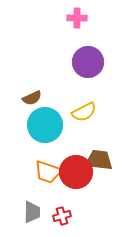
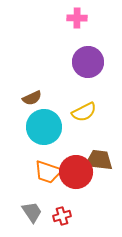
cyan circle: moved 1 px left, 2 px down
gray trapezoid: rotated 35 degrees counterclockwise
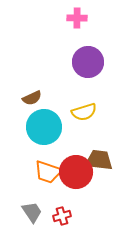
yellow semicircle: rotated 10 degrees clockwise
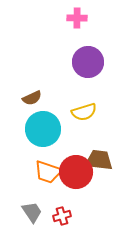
cyan circle: moved 1 px left, 2 px down
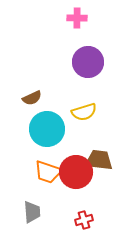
cyan circle: moved 4 px right
gray trapezoid: rotated 30 degrees clockwise
red cross: moved 22 px right, 4 px down
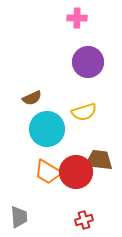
orange trapezoid: rotated 12 degrees clockwise
gray trapezoid: moved 13 px left, 5 px down
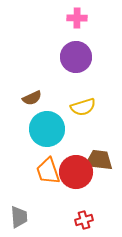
purple circle: moved 12 px left, 5 px up
yellow semicircle: moved 1 px left, 5 px up
orange trapezoid: moved 1 px up; rotated 40 degrees clockwise
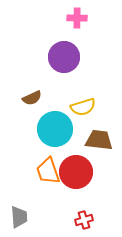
purple circle: moved 12 px left
cyan circle: moved 8 px right
brown trapezoid: moved 20 px up
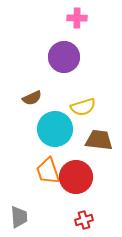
red circle: moved 5 px down
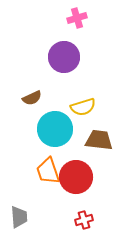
pink cross: rotated 18 degrees counterclockwise
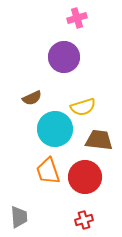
red circle: moved 9 px right
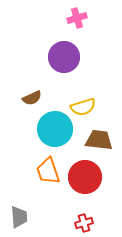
red cross: moved 3 px down
